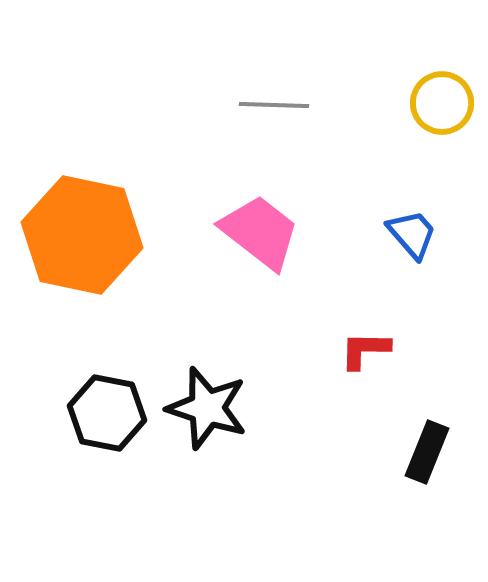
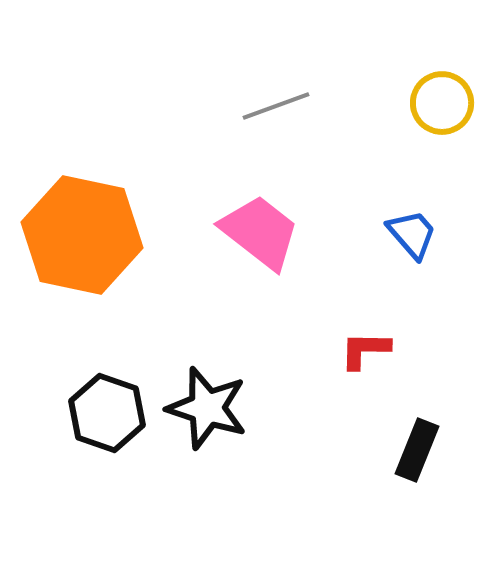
gray line: moved 2 px right, 1 px down; rotated 22 degrees counterclockwise
black hexagon: rotated 8 degrees clockwise
black rectangle: moved 10 px left, 2 px up
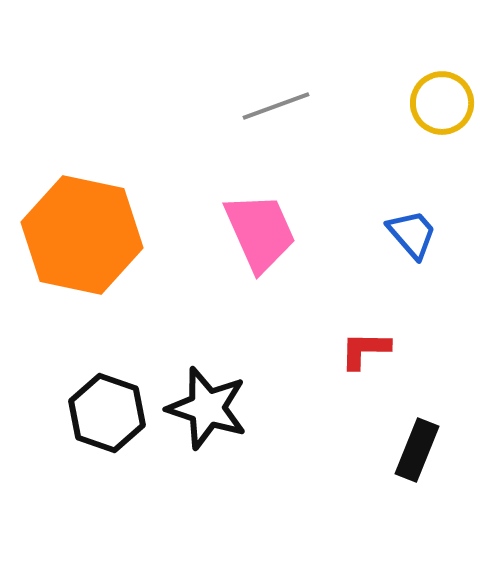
pink trapezoid: rotated 28 degrees clockwise
